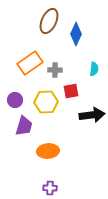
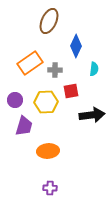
blue diamond: moved 12 px down
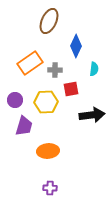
red square: moved 2 px up
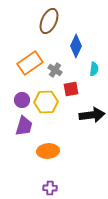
gray cross: rotated 32 degrees clockwise
purple circle: moved 7 px right
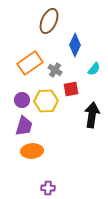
blue diamond: moved 1 px left, 1 px up
cyan semicircle: rotated 32 degrees clockwise
yellow hexagon: moved 1 px up
black arrow: rotated 75 degrees counterclockwise
orange ellipse: moved 16 px left
purple cross: moved 2 px left
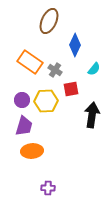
orange rectangle: moved 1 px up; rotated 70 degrees clockwise
